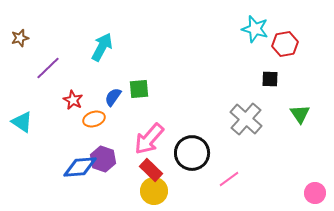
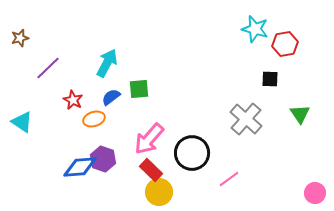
cyan arrow: moved 5 px right, 16 px down
blue semicircle: moved 2 px left; rotated 18 degrees clockwise
yellow circle: moved 5 px right, 1 px down
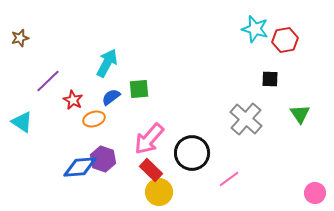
red hexagon: moved 4 px up
purple line: moved 13 px down
